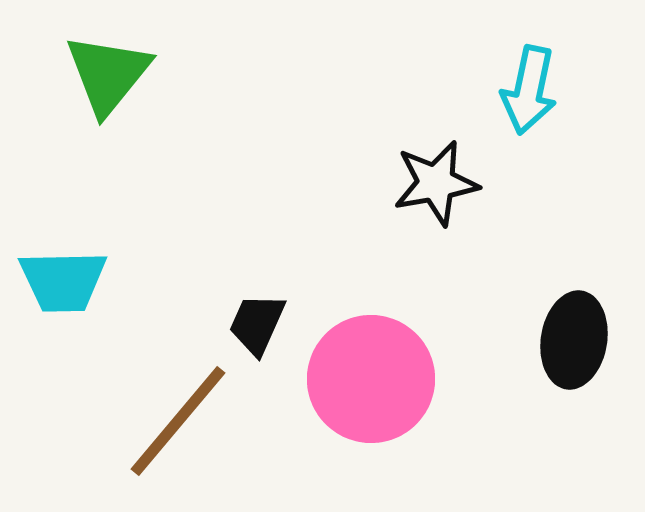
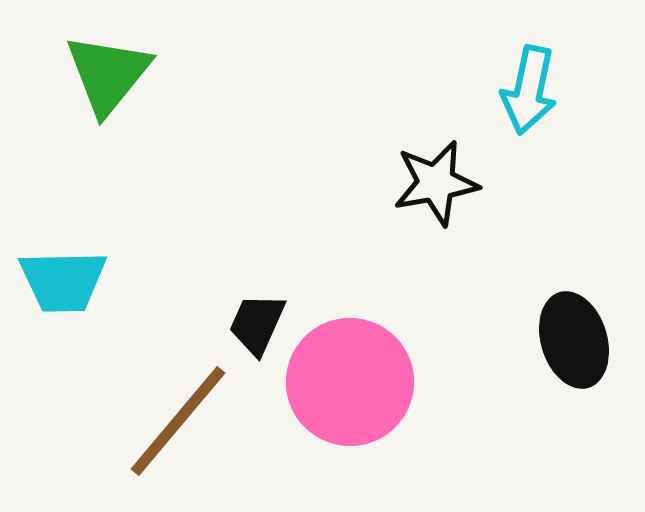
black ellipse: rotated 26 degrees counterclockwise
pink circle: moved 21 px left, 3 px down
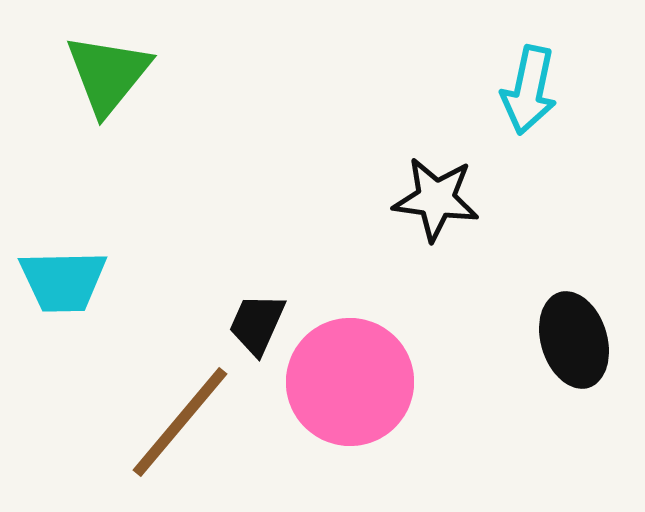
black star: moved 16 px down; rotated 18 degrees clockwise
brown line: moved 2 px right, 1 px down
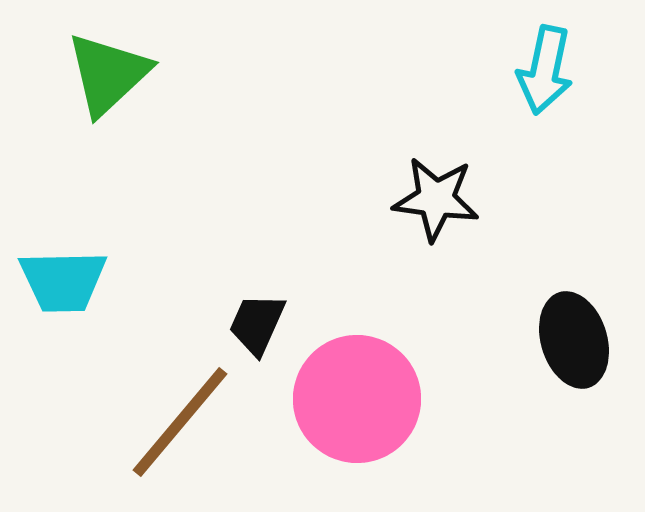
green triangle: rotated 8 degrees clockwise
cyan arrow: moved 16 px right, 20 px up
pink circle: moved 7 px right, 17 px down
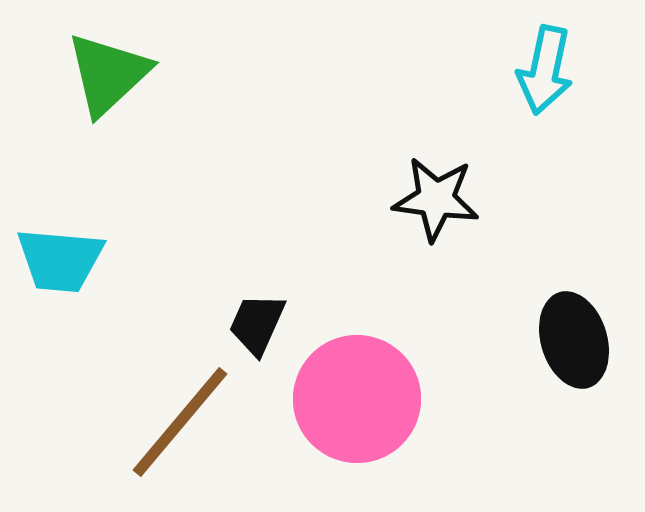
cyan trapezoid: moved 3 px left, 21 px up; rotated 6 degrees clockwise
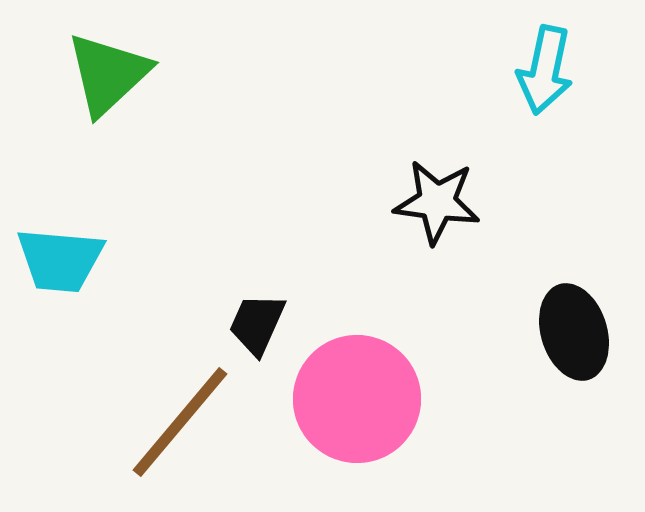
black star: moved 1 px right, 3 px down
black ellipse: moved 8 px up
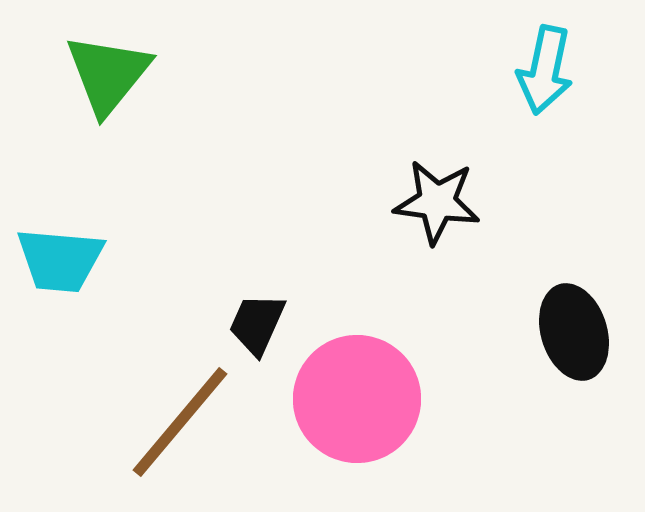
green triangle: rotated 8 degrees counterclockwise
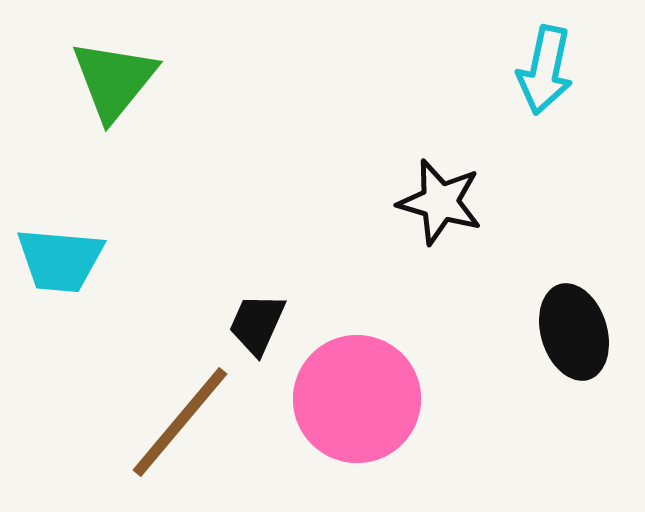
green triangle: moved 6 px right, 6 px down
black star: moved 3 px right; rotated 8 degrees clockwise
